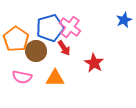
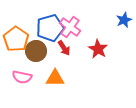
red star: moved 4 px right, 14 px up
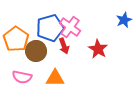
red arrow: moved 2 px up; rotated 14 degrees clockwise
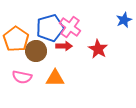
red arrow: rotated 70 degrees counterclockwise
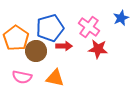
blue star: moved 3 px left, 2 px up
pink cross: moved 19 px right
orange pentagon: moved 1 px up
red star: rotated 24 degrees counterclockwise
orange triangle: rotated 12 degrees clockwise
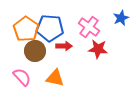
blue pentagon: rotated 20 degrees clockwise
orange pentagon: moved 10 px right, 9 px up
brown circle: moved 1 px left
pink semicircle: rotated 144 degrees counterclockwise
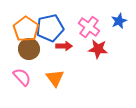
blue star: moved 2 px left, 3 px down
blue pentagon: rotated 16 degrees counterclockwise
brown circle: moved 6 px left, 2 px up
orange triangle: rotated 42 degrees clockwise
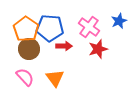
blue pentagon: rotated 16 degrees clockwise
red star: rotated 24 degrees counterclockwise
pink semicircle: moved 3 px right
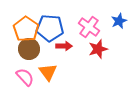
orange triangle: moved 7 px left, 6 px up
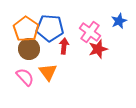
pink cross: moved 1 px right, 5 px down
red arrow: rotated 84 degrees counterclockwise
